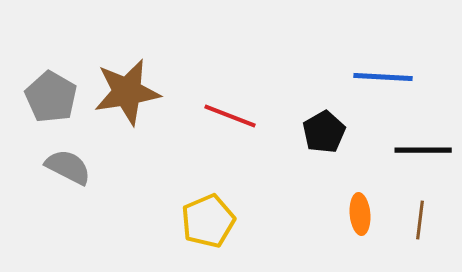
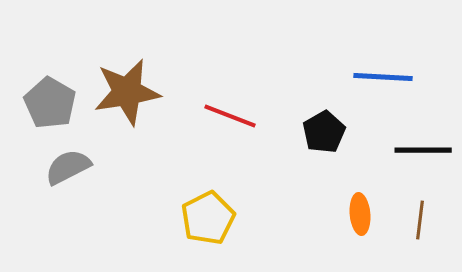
gray pentagon: moved 1 px left, 6 px down
gray semicircle: rotated 54 degrees counterclockwise
yellow pentagon: moved 3 px up; rotated 4 degrees counterclockwise
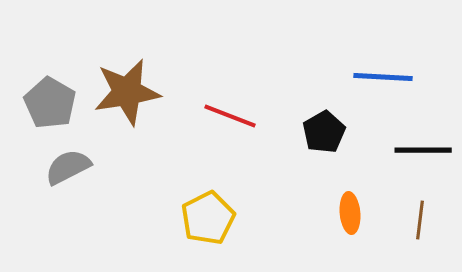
orange ellipse: moved 10 px left, 1 px up
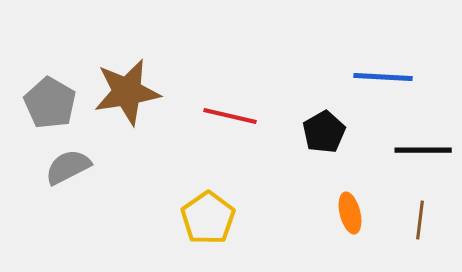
red line: rotated 8 degrees counterclockwise
orange ellipse: rotated 9 degrees counterclockwise
yellow pentagon: rotated 8 degrees counterclockwise
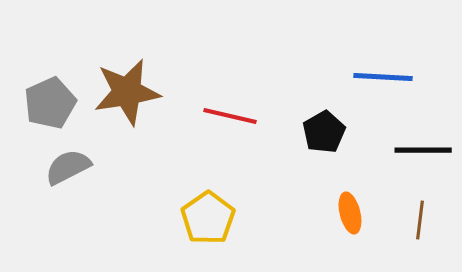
gray pentagon: rotated 18 degrees clockwise
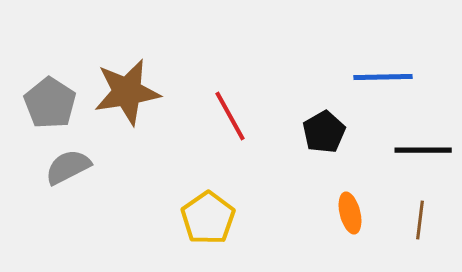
blue line: rotated 4 degrees counterclockwise
gray pentagon: rotated 15 degrees counterclockwise
red line: rotated 48 degrees clockwise
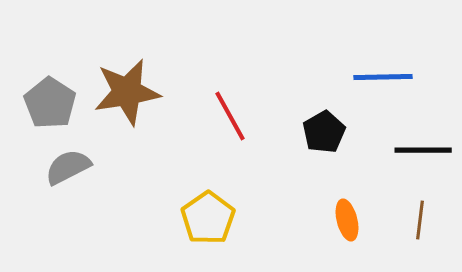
orange ellipse: moved 3 px left, 7 px down
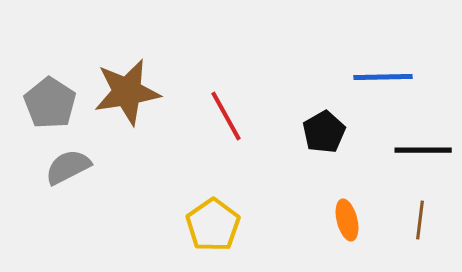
red line: moved 4 px left
yellow pentagon: moved 5 px right, 7 px down
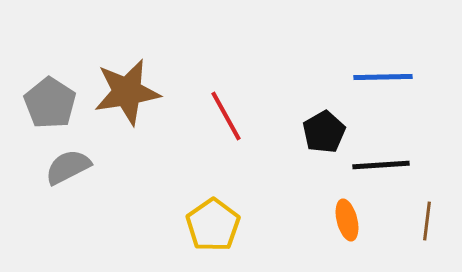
black line: moved 42 px left, 15 px down; rotated 4 degrees counterclockwise
brown line: moved 7 px right, 1 px down
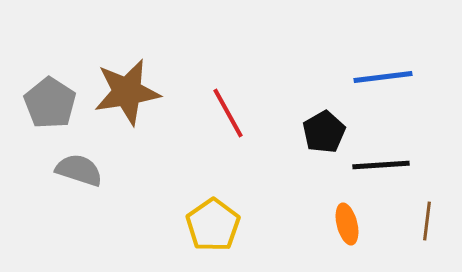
blue line: rotated 6 degrees counterclockwise
red line: moved 2 px right, 3 px up
gray semicircle: moved 11 px right, 3 px down; rotated 45 degrees clockwise
orange ellipse: moved 4 px down
